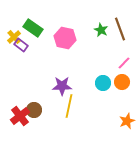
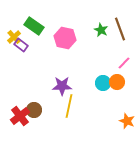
green rectangle: moved 1 px right, 2 px up
orange circle: moved 5 px left
orange star: rotated 28 degrees counterclockwise
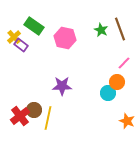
cyan circle: moved 5 px right, 10 px down
yellow line: moved 21 px left, 12 px down
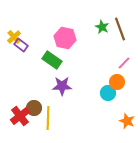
green rectangle: moved 18 px right, 34 px down
green star: moved 1 px right, 3 px up
brown circle: moved 2 px up
yellow line: rotated 10 degrees counterclockwise
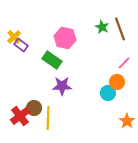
orange star: rotated 14 degrees clockwise
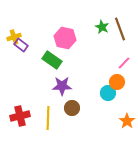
yellow cross: rotated 24 degrees clockwise
brown circle: moved 38 px right
red cross: rotated 24 degrees clockwise
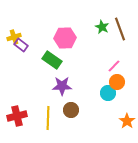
pink hexagon: rotated 15 degrees counterclockwise
pink line: moved 10 px left, 3 px down
brown circle: moved 1 px left, 2 px down
red cross: moved 3 px left
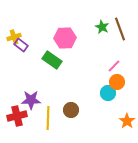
purple star: moved 31 px left, 14 px down
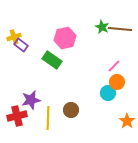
brown line: rotated 65 degrees counterclockwise
pink hexagon: rotated 10 degrees counterclockwise
purple star: rotated 12 degrees counterclockwise
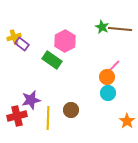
pink hexagon: moved 3 px down; rotated 15 degrees counterclockwise
purple rectangle: moved 1 px right, 1 px up
orange circle: moved 10 px left, 5 px up
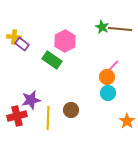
yellow cross: rotated 24 degrees clockwise
pink line: moved 1 px left
